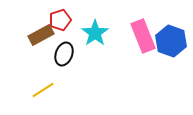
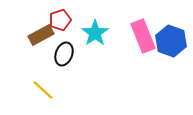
yellow line: rotated 75 degrees clockwise
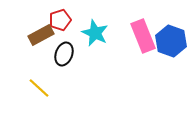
cyan star: rotated 12 degrees counterclockwise
yellow line: moved 4 px left, 2 px up
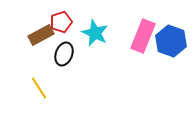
red pentagon: moved 1 px right, 2 px down
pink rectangle: rotated 44 degrees clockwise
yellow line: rotated 15 degrees clockwise
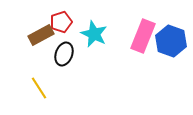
cyan star: moved 1 px left, 1 px down
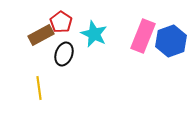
red pentagon: rotated 20 degrees counterclockwise
blue hexagon: rotated 20 degrees clockwise
yellow line: rotated 25 degrees clockwise
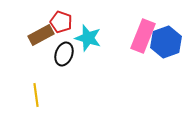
red pentagon: rotated 15 degrees counterclockwise
cyan star: moved 6 px left, 4 px down; rotated 8 degrees counterclockwise
blue hexagon: moved 5 px left, 1 px down
yellow line: moved 3 px left, 7 px down
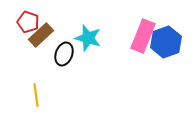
red pentagon: moved 33 px left
brown rectangle: rotated 15 degrees counterclockwise
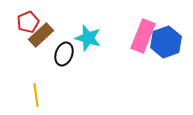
red pentagon: rotated 30 degrees clockwise
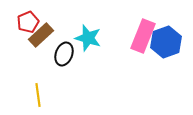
yellow line: moved 2 px right
